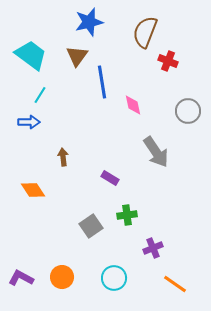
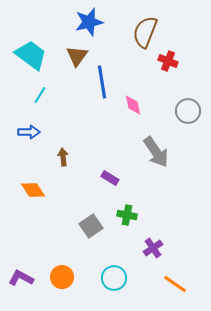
blue arrow: moved 10 px down
green cross: rotated 18 degrees clockwise
purple cross: rotated 12 degrees counterclockwise
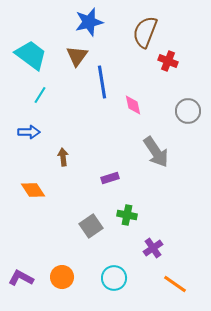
purple rectangle: rotated 48 degrees counterclockwise
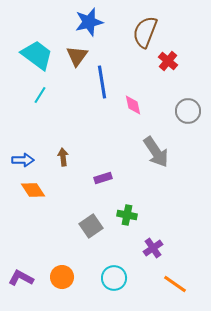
cyan trapezoid: moved 6 px right
red cross: rotated 18 degrees clockwise
blue arrow: moved 6 px left, 28 px down
purple rectangle: moved 7 px left
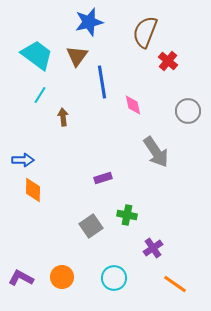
brown arrow: moved 40 px up
orange diamond: rotated 35 degrees clockwise
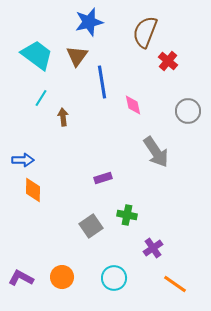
cyan line: moved 1 px right, 3 px down
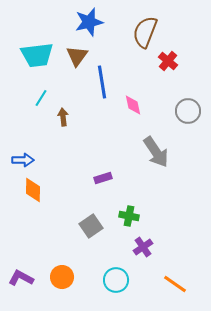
cyan trapezoid: rotated 136 degrees clockwise
green cross: moved 2 px right, 1 px down
purple cross: moved 10 px left, 1 px up
cyan circle: moved 2 px right, 2 px down
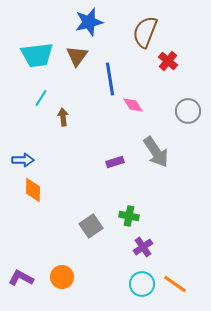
blue line: moved 8 px right, 3 px up
pink diamond: rotated 20 degrees counterclockwise
purple rectangle: moved 12 px right, 16 px up
cyan circle: moved 26 px right, 4 px down
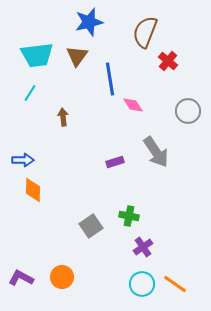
cyan line: moved 11 px left, 5 px up
